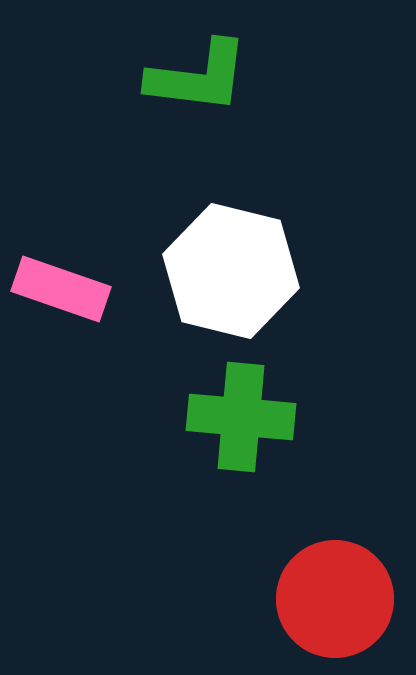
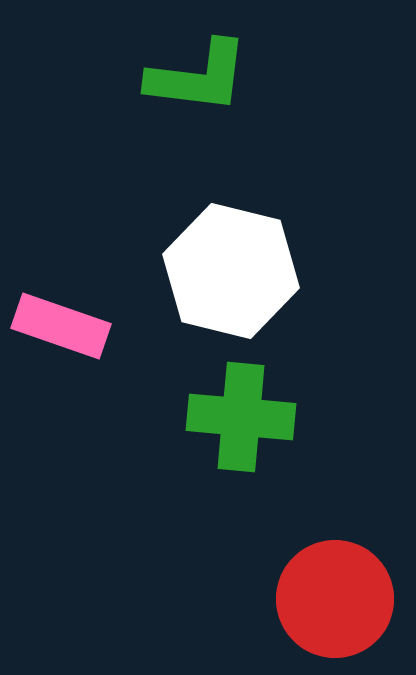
pink rectangle: moved 37 px down
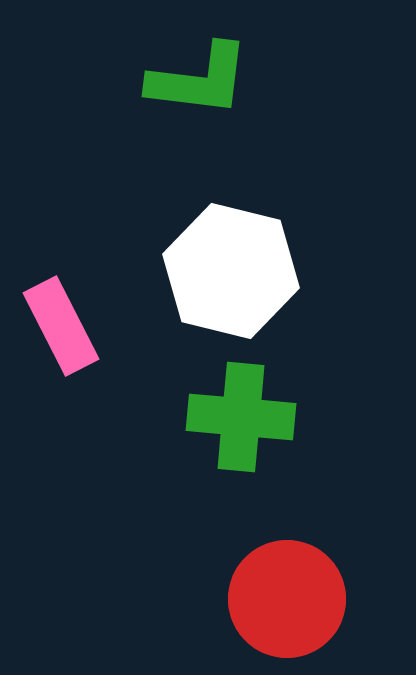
green L-shape: moved 1 px right, 3 px down
pink rectangle: rotated 44 degrees clockwise
red circle: moved 48 px left
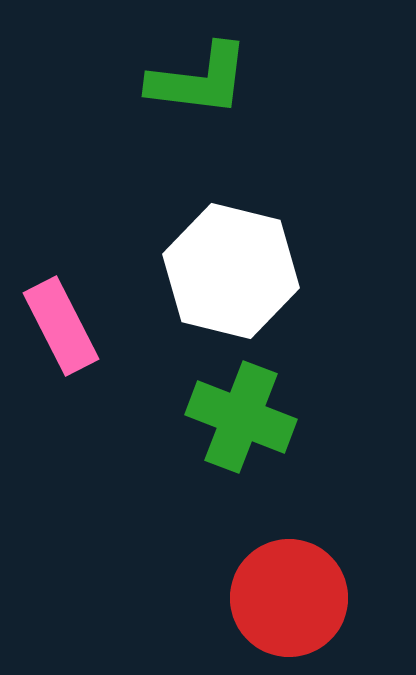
green cross: rotated 16 degrees clockwise
red circle: moved 2 px right, 1 px up
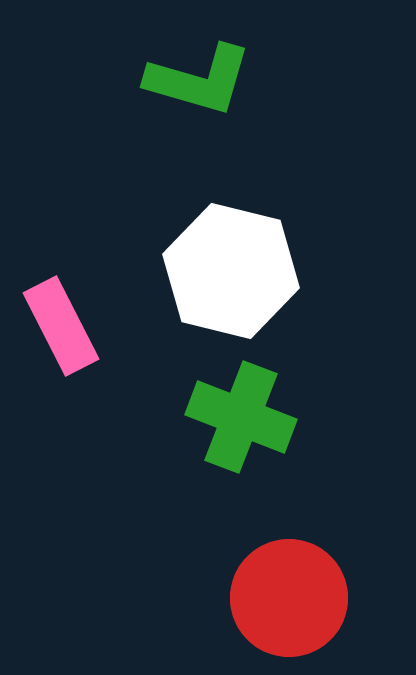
green L-shape: rotated 9 degrees clockwise
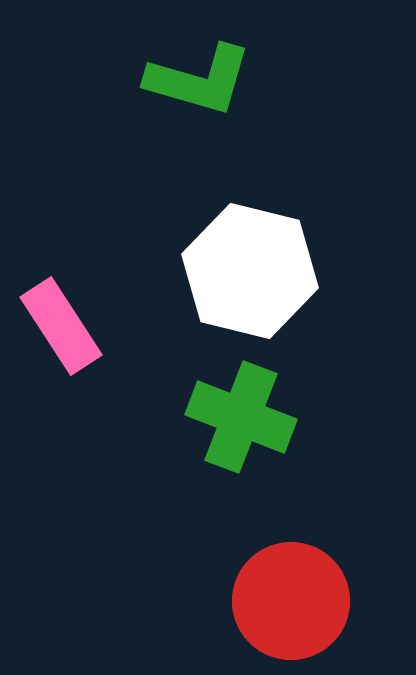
white hexagon: moved 19 px right
pink rectangle: rotated 6 degrees counterclockwise
red circle: moved 2 px right, 3 px down
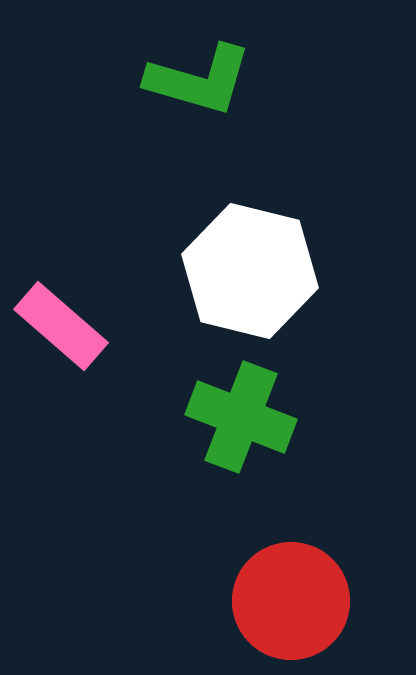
pink rectangle: rotated 16 degrees counterclockwise
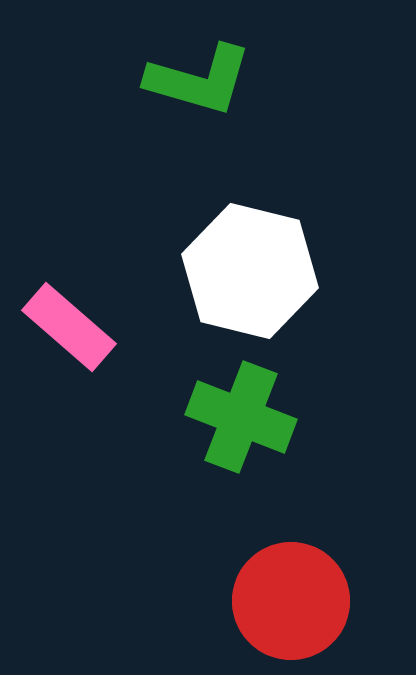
pink rectangle: moved 8 px right, 1 px down
